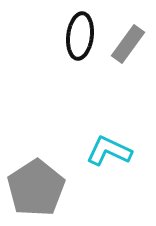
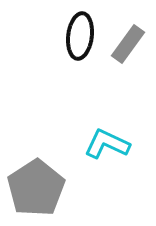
cyan L-shape: moved 2 px left, 7 px up
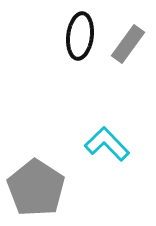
cyan L-shape: rotated 21 degrees clockwise
gray pentagon: rotated 6 degrees counterclockwise
